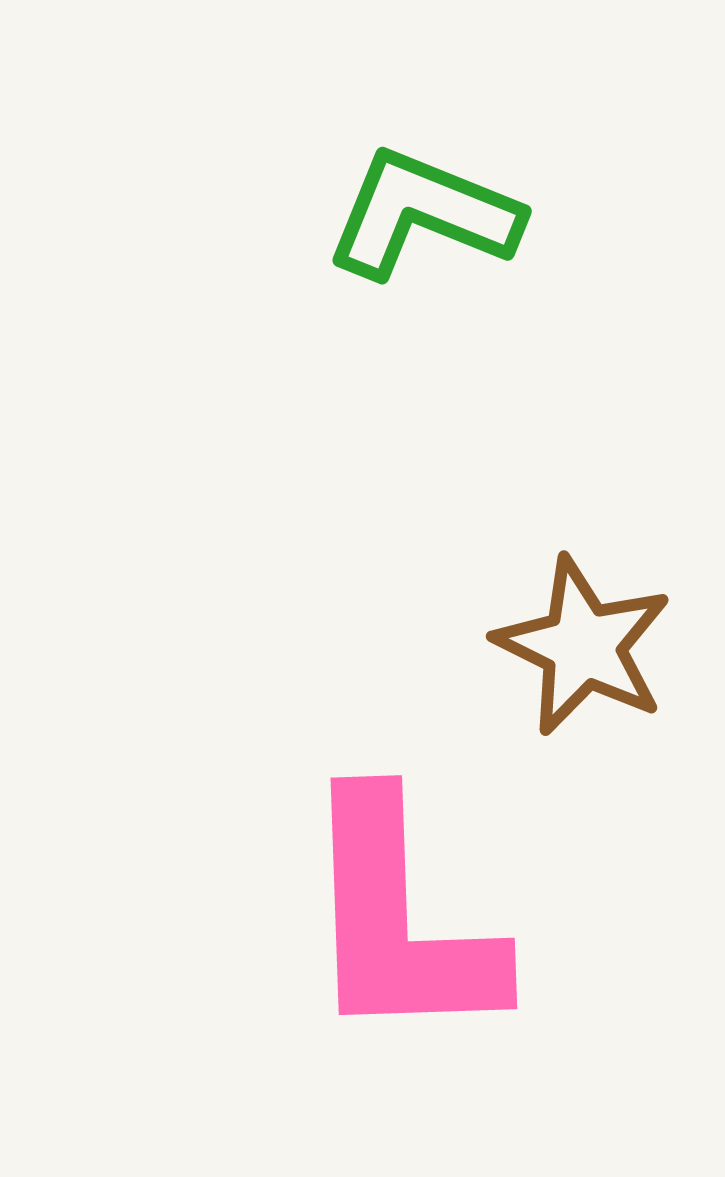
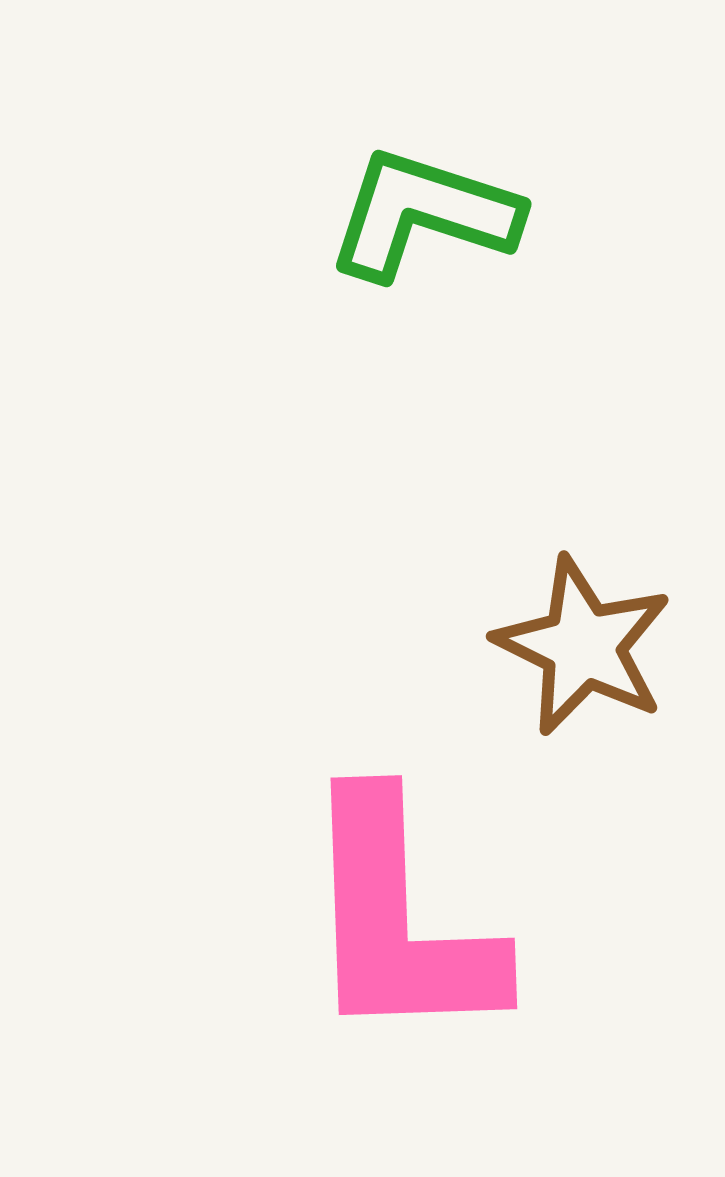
green L-shape: rotated 4 degrees counterclockwise
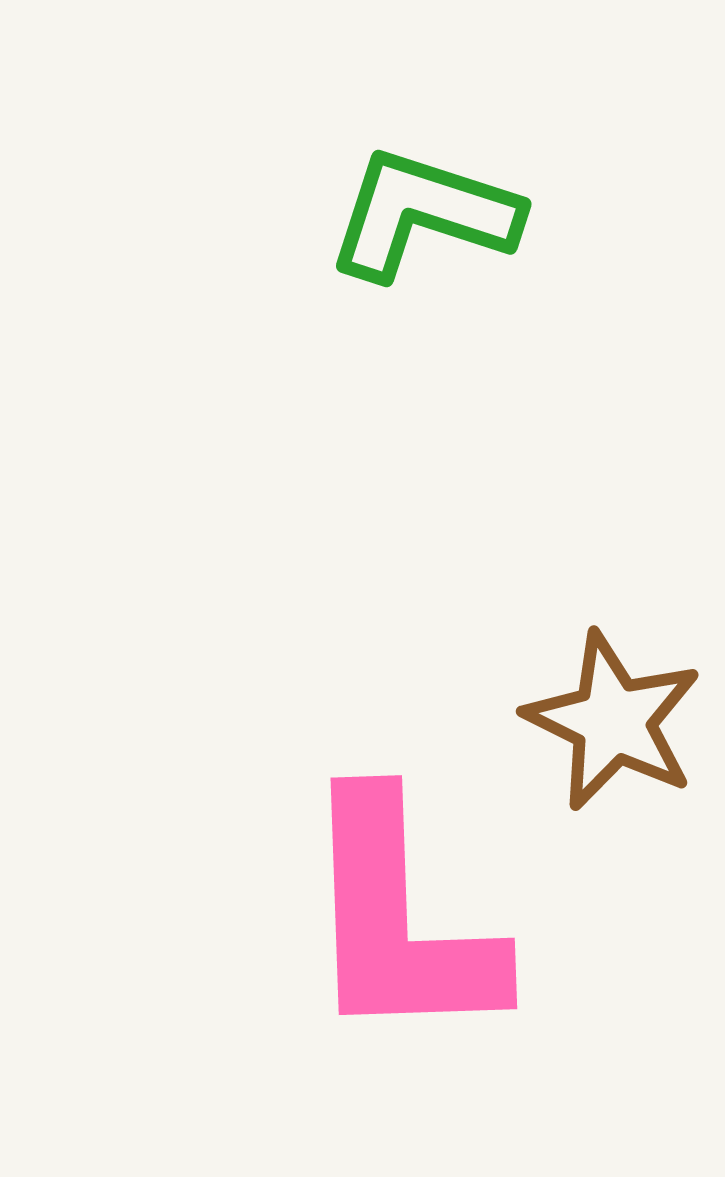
brown star: moved 30 px right, 75 px down
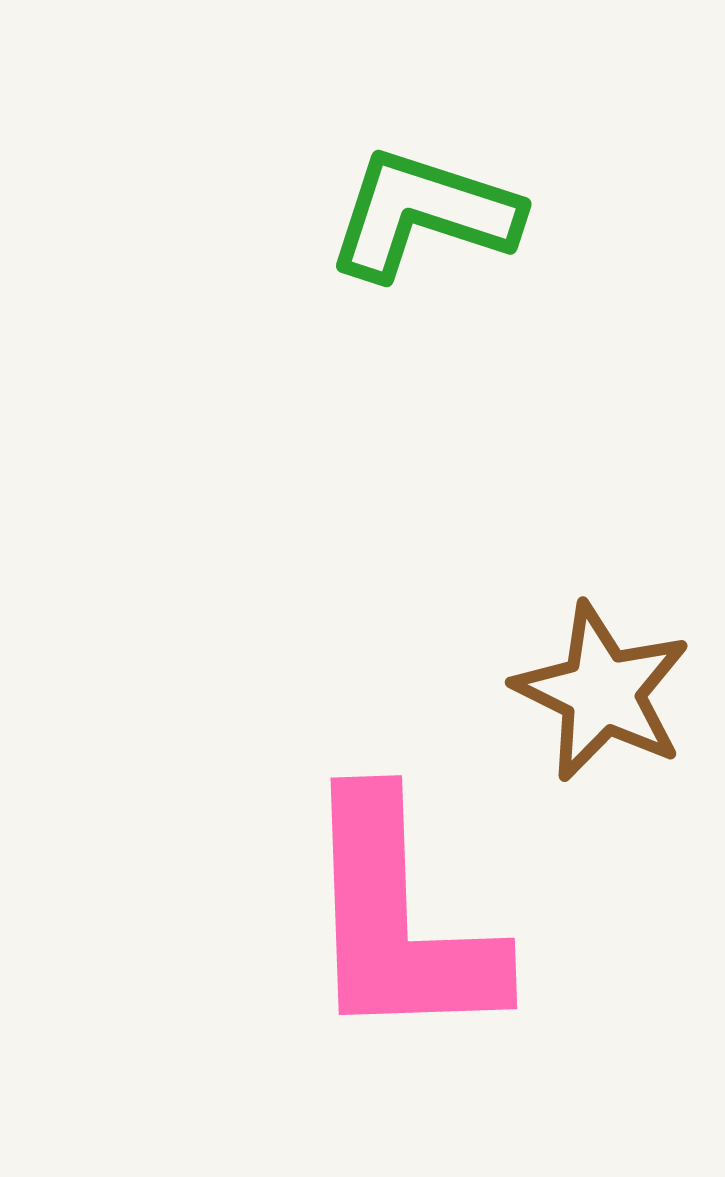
brown star: moved 11 px left, 29 px up
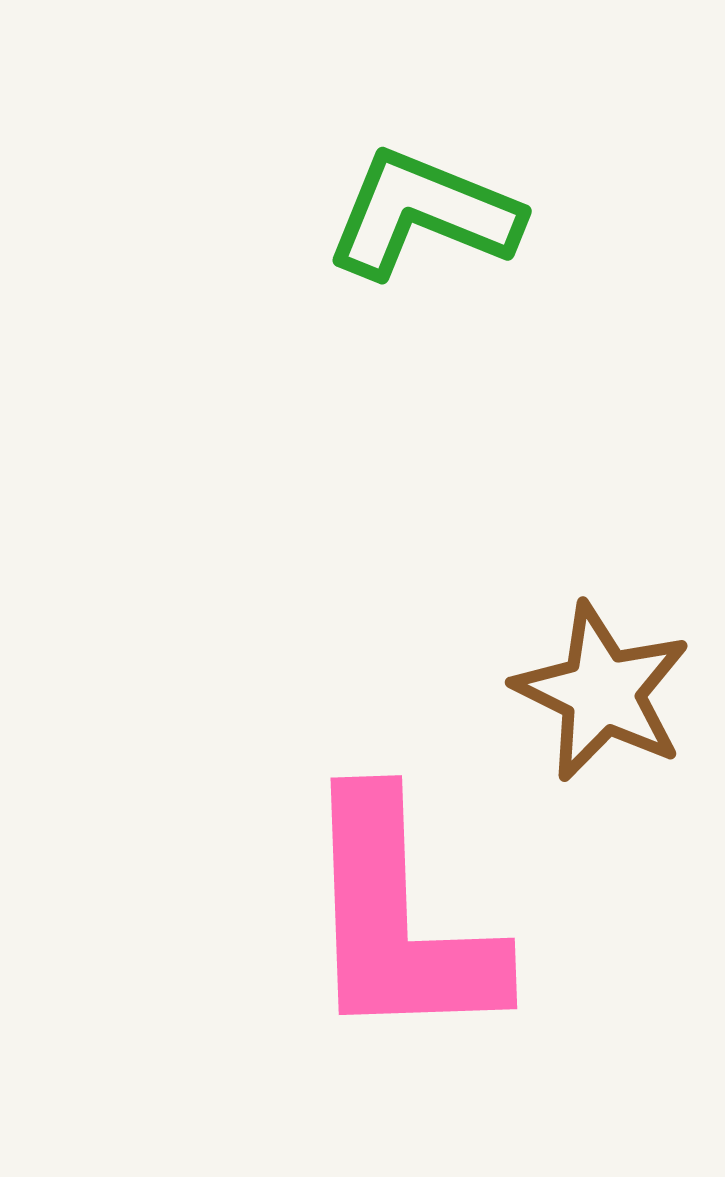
green L-shape: rotated 4 degrees clockwise
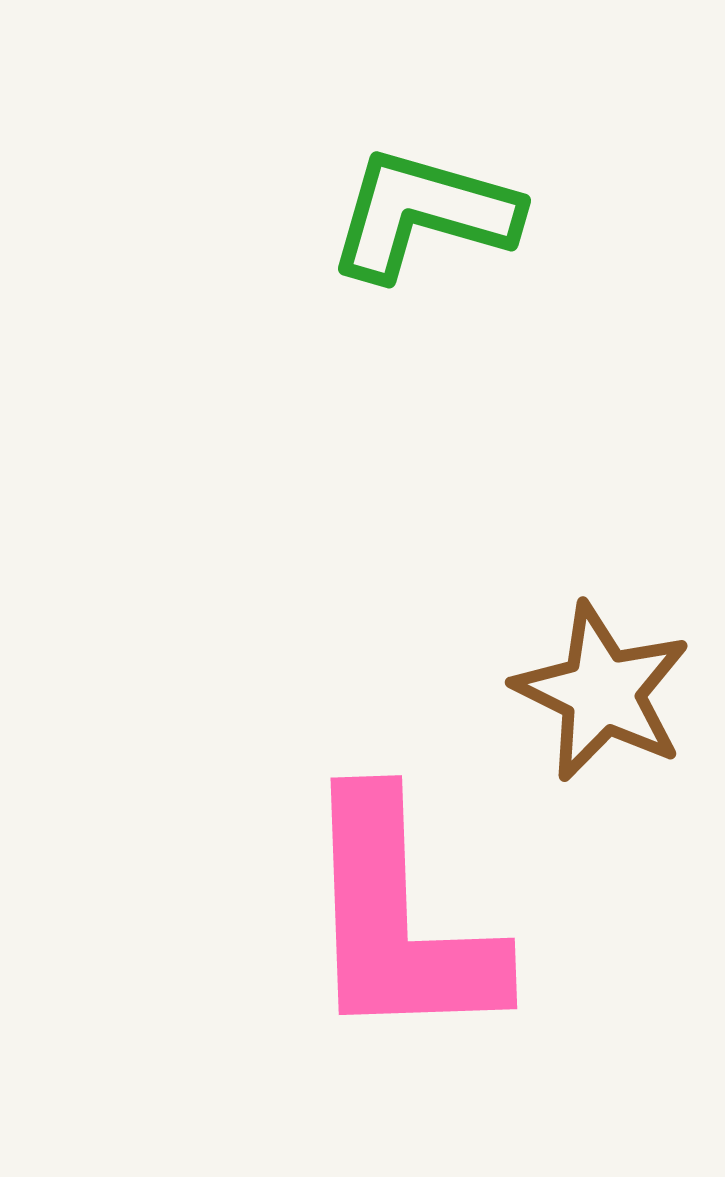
green L-shape: rotated 6 degrees counterclockwise
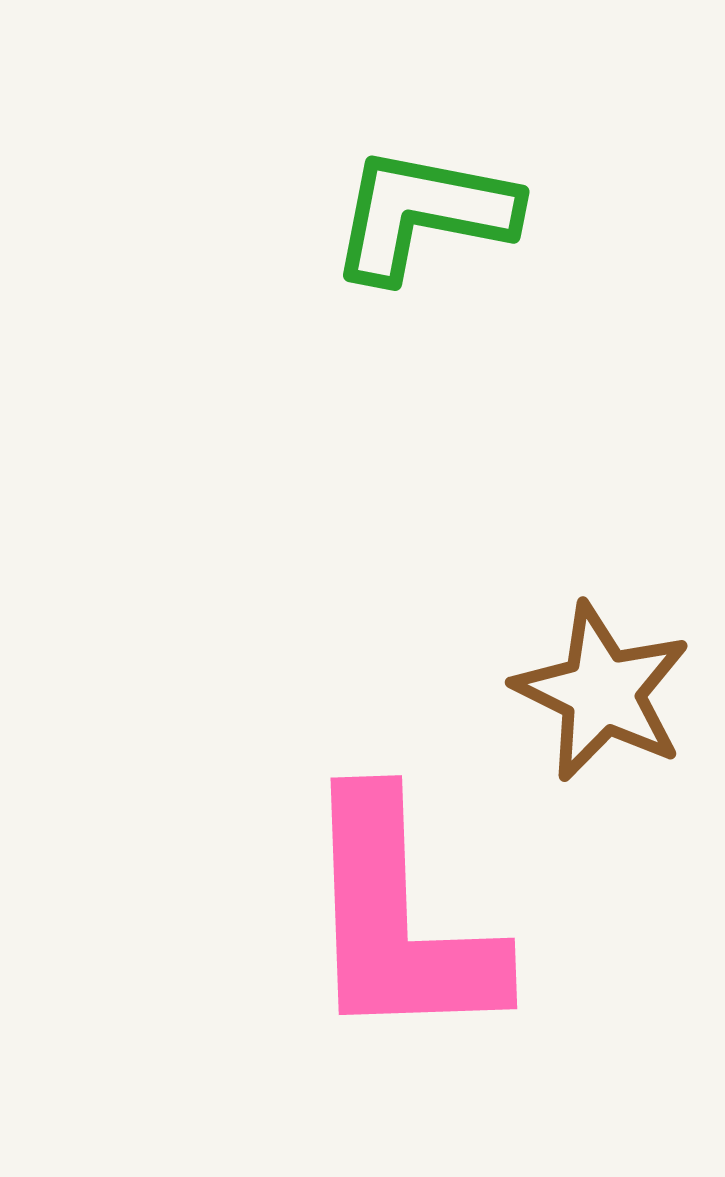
green L-shape: rotated 5 degrees counterclockwise
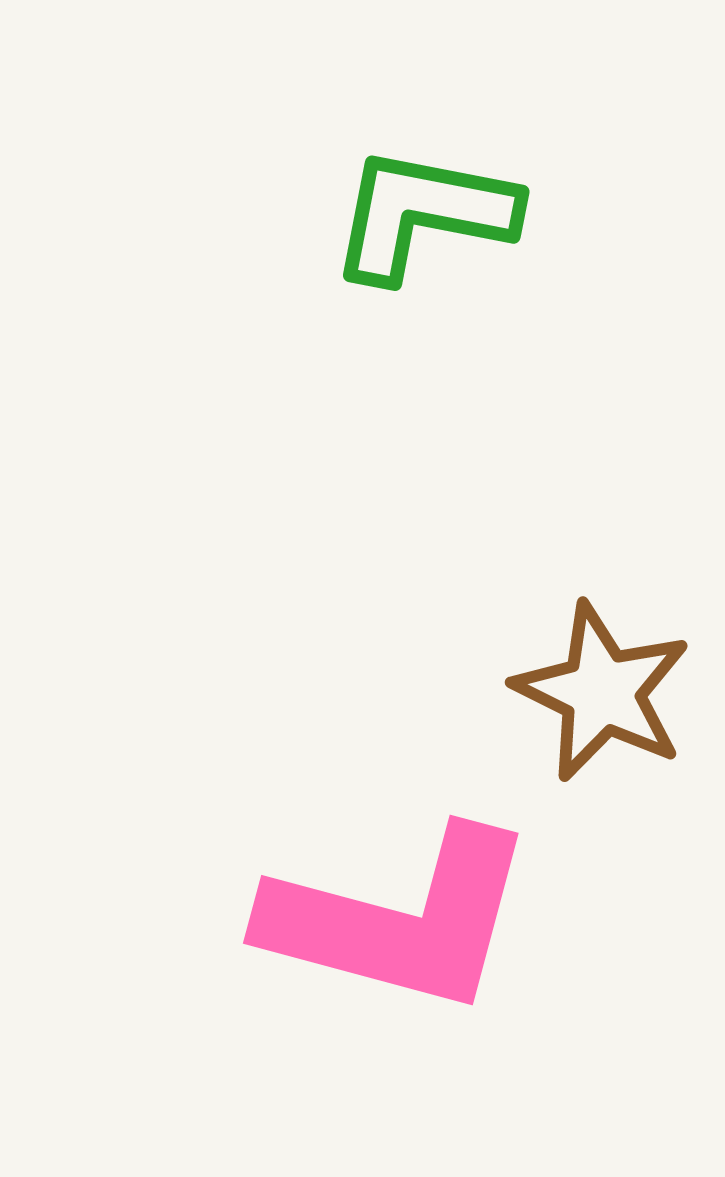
pink L-shape: rotated 73 degrees counterclockwise
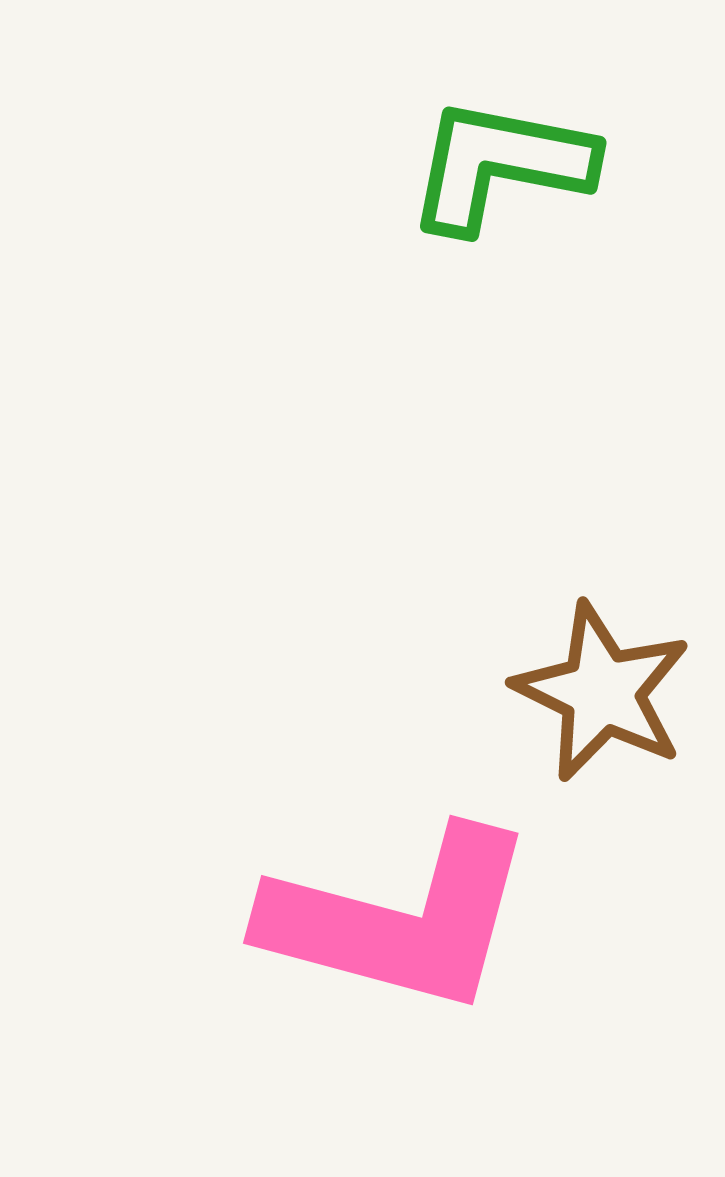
green L-shape: moved 77 px right, 49 px up
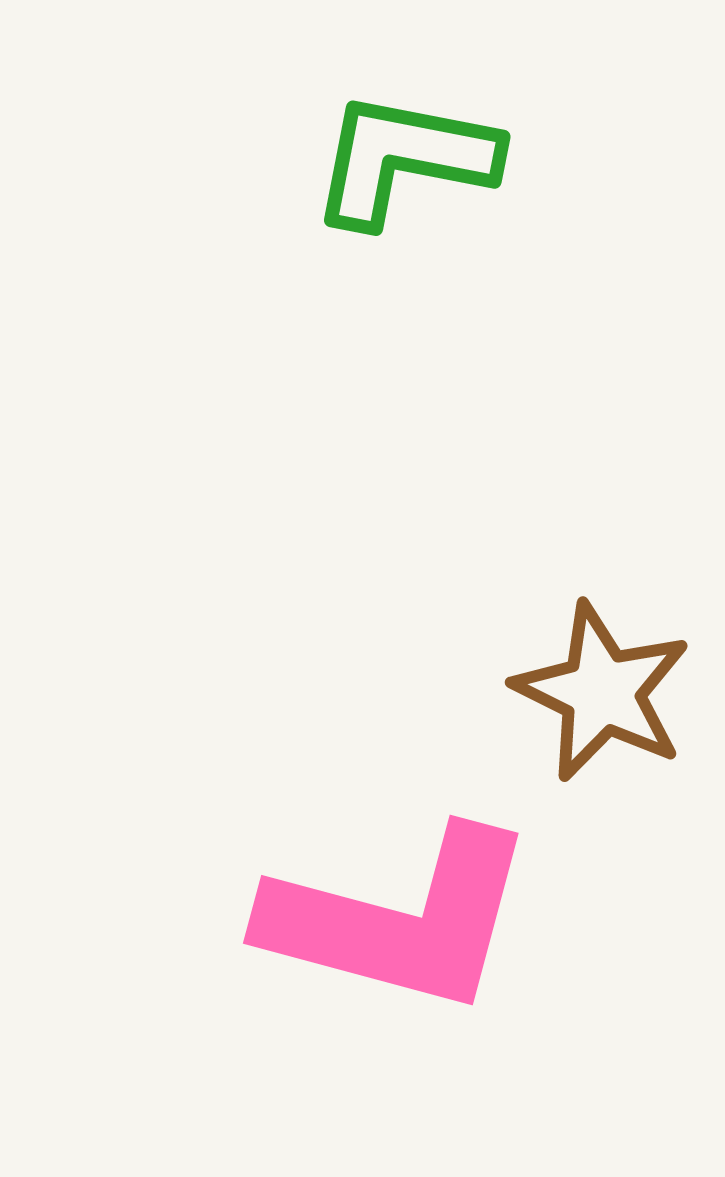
green L-shape: moved 96 px left, 6 px up
